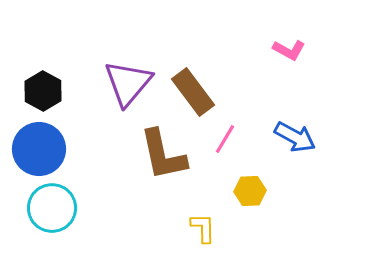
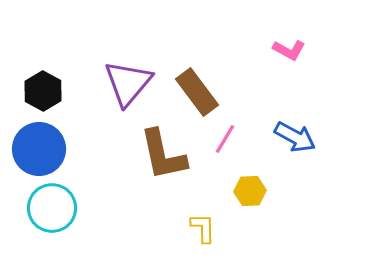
brown rectangle: moved 4 px right
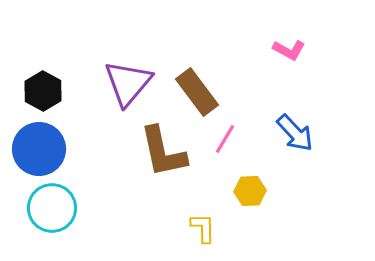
blue arrow: moved 4 px up; rotated 18 degrees clockwise
brown L-shape: moved 3 px up
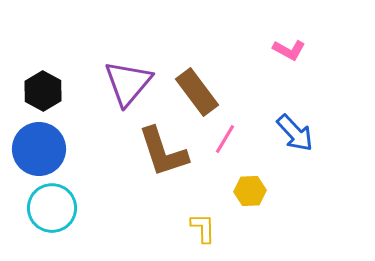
brown L-shape: rotated 6 degrees counterclockwise
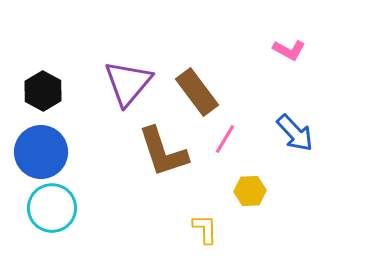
blue circle: moved 2 px right, 3 px down
yellow L-shape: moved 2 px right, 1 px down
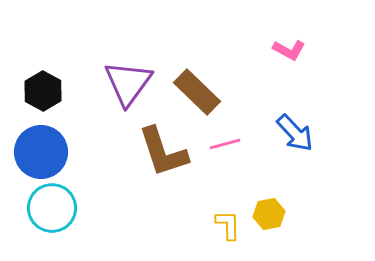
purple triangle: rotated 4 degrees counterclockwise
brown rectangle: rotated 9 degrees counterclockwise
pink line: moved 5 px down; rotated 44 degrees clockwise
yellow hexagon: moved 19 px right, 23 px down; rotated 8 degrees counterclockwise
yellow L-shape: moved 23 px right, 4 px up
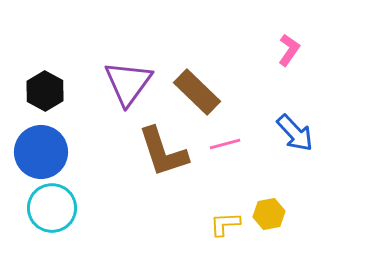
pink L-shape: rotated 84 degrees counterclockwise
black hexagon: moved 2 px right
yellow L-shape: moved 3 px left, 1 px up; rotated 92 degrees counterclockwise
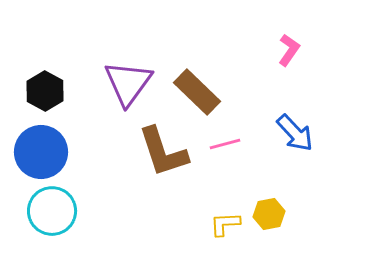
cyan circle: moved 3 px down
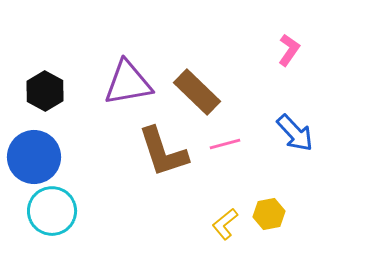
purple triangle: rotated 44 degrees clockwise
blue circle: moved 7 px left, 5 px down
yellow L-shape: rotated 36 degrees counterclockwise
